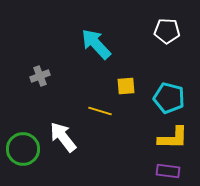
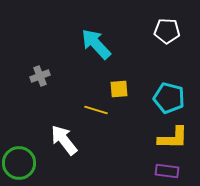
yellow square: moved 7 px left, 3 px down
yellow line: moved 4 px left, 1 px up
white arrow: moved 1 px right, 3 px down
green circle: moved 4 px left, 14 px down
purple rectangle: moved 1 px left
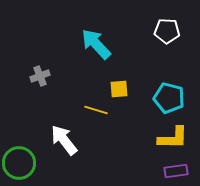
purple rectangle: moved 9 px right; rotated 15 degrees counterclockwise
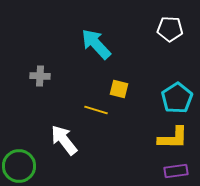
white pentagon: moved 3 px right, 2 px up
gray cross: rotated 24 degrees clockwise
yellow square: rotated 18 degrees clockwise
cyan pentagon: moved 8 px right; rotated 24 degrees clockwise
green circle: moved 3 px down
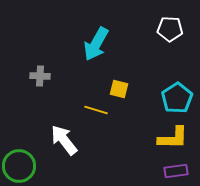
cyan arrow: rotated 108 degrees counterclockwise
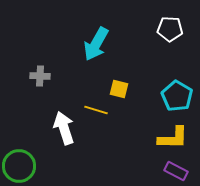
cyan pentagon: moved 2 px up; rotated 8 degrees counterclockwise
white arrow: moved 12 px up; rotated 20 degrees clockwise
purple rectangle: rotated 35 degrees clockwise
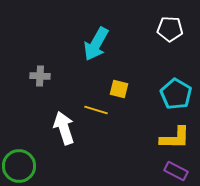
cyan pentagon: moved 1 px left, 2 px up
yellow L-shape: moved 2 px right
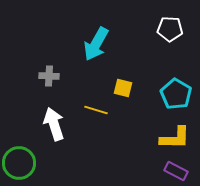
gray cross: moved 9 px right
yellow square: moved 4 px right, 1 px up
white arrow: moved 10 px left, 4 px up
green circle: moved 3 px up
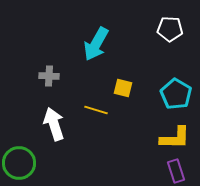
purple rectangle: rotated 45 degrees clockwise
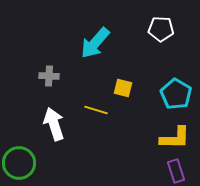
white pentagon: moved 9 px left
cyan arrow: moved 1 px left, 1 px up; rotated 12 degrees clockwise
